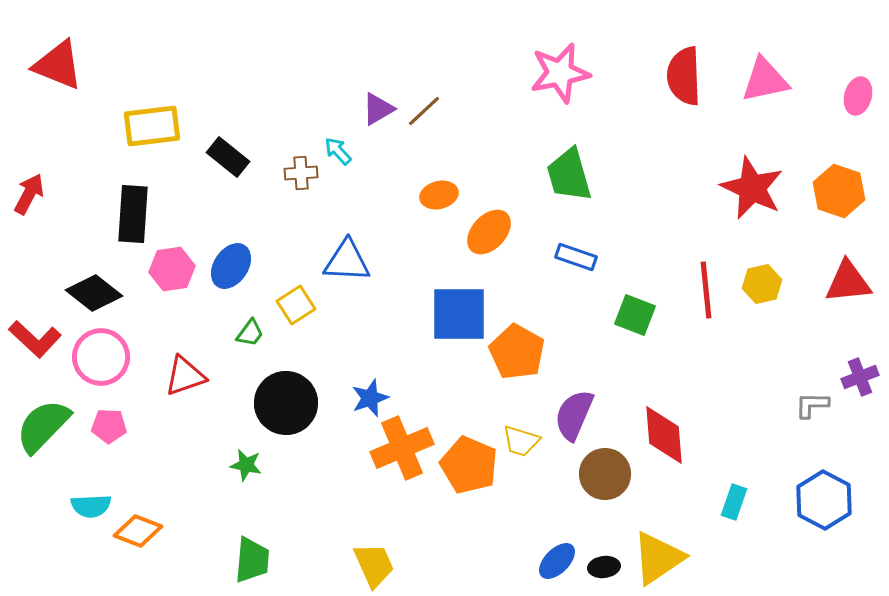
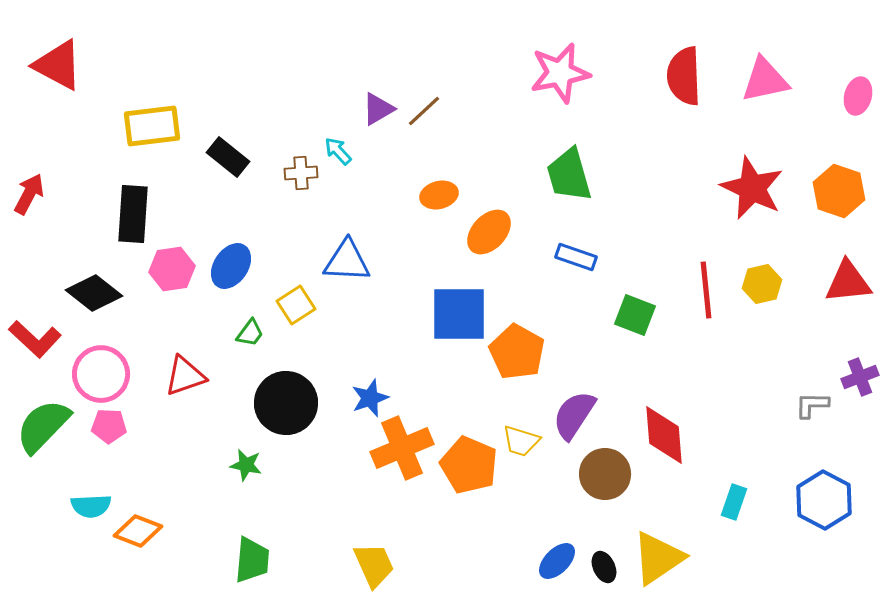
red triangle at (58, 65): rotated 6 degrees clockwise
pink circle at (101, 357): moved 17 px down
purple semicircle at (574, 415): rotated 10 degrees clockwise
black ellipse at (604, 567): rotated 72 degrees clockwise
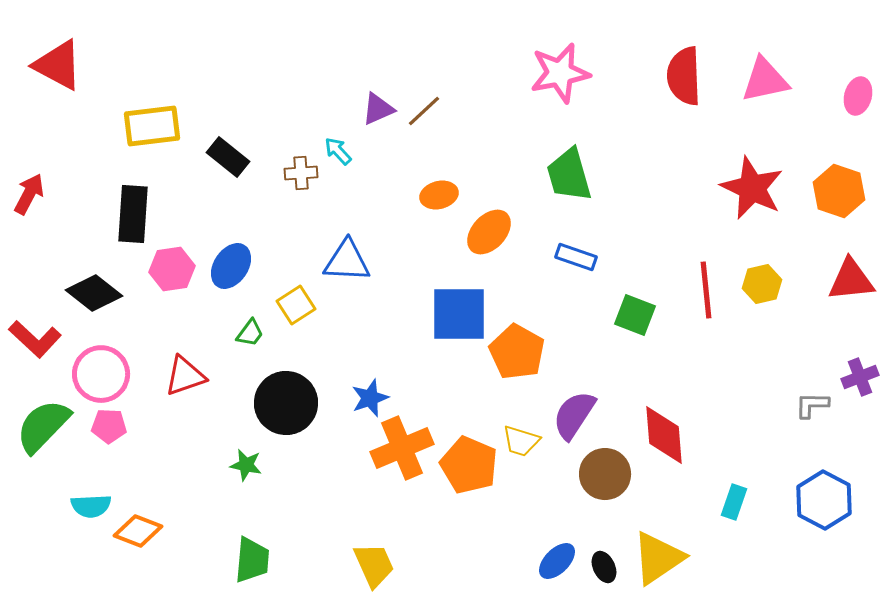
purple triangle at (378, 109): rotated 6 degrees clockwise
red triangle at (848, 282): moved 3 px right, 2 px up
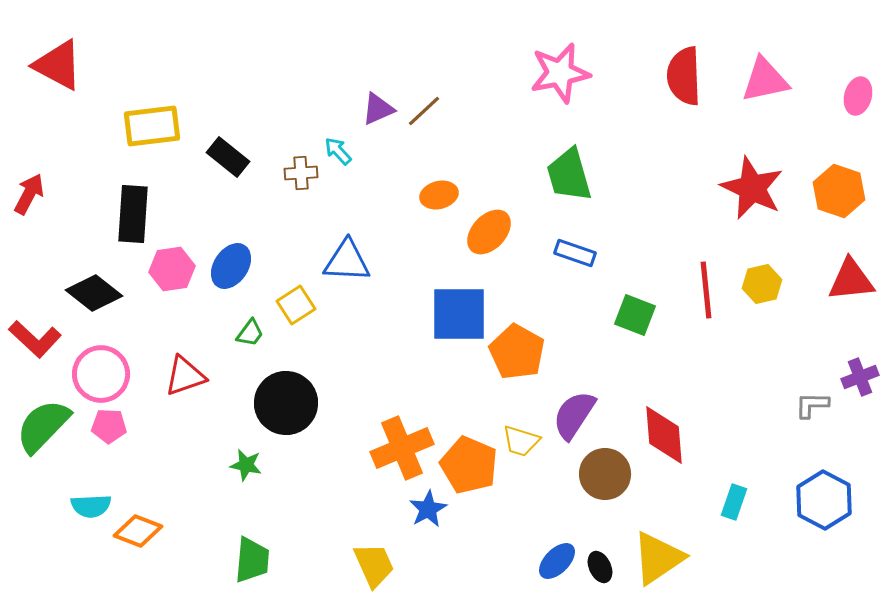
blue rectangle at (576, 257): moved 1 px left, 4 px up
blue star at (370, 398): moved 58 px right, 111 px down; rotated 9 degrees counterclockwise
black ellipse at (604, 567): moved 4 px left
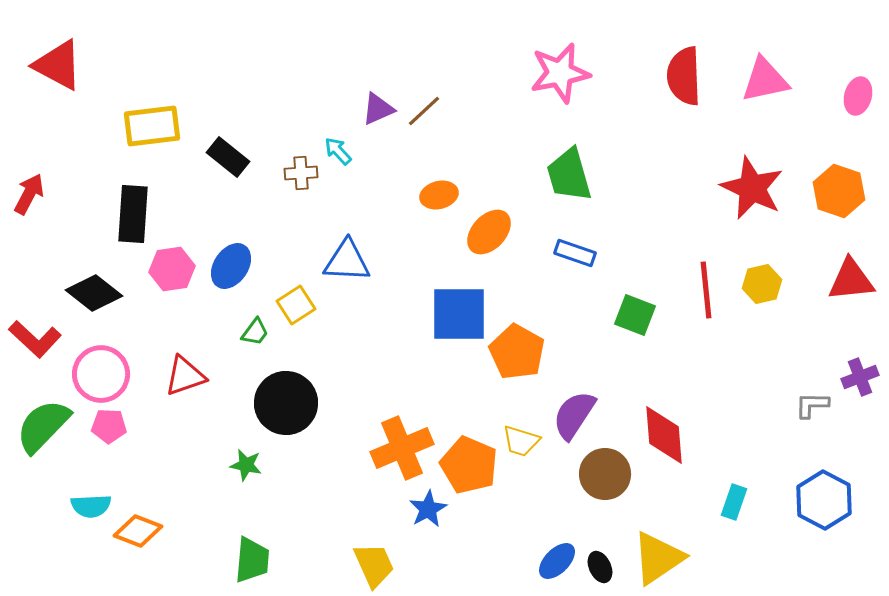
green trapezoid at (250, 333): moved 5 px right, 1 px up
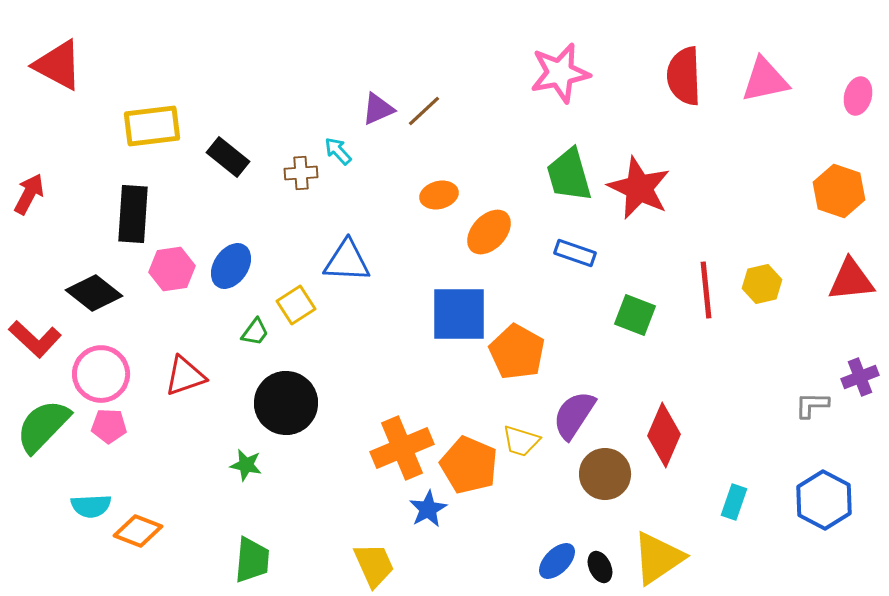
red star at (752, 188): moved 113 px left
red diamond at (664, 435): rotated 28 degrees clockwise
